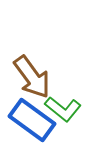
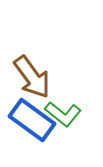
green L-shape: moved 5 px down
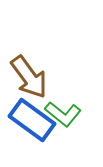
brown arrow: moved 3 px left
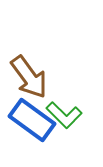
green L-shape: moved 1 px right, 1 px down; rotated 6 degrees clockwise
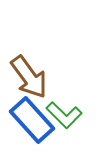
blue rectangle: rotated 12 degrees clockwise
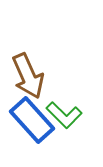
brown arrow: moved 1 px left, 1 px up; rotated 12 degrees clockwise
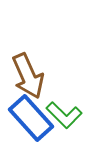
blue rectangle: moved 1 px left, 2 px up
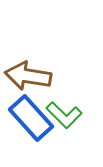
brown arrow: rotated 123 degrees clockwise
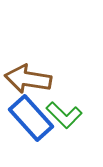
brown arrow: moved 3 px down
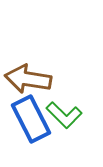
blue rectangle: moved 1 px down; rotated 15 degrees clockwise
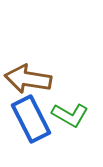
green L-shape: moved 6 px right; rotated 15 degrees counterclockwise
